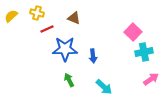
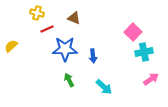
yellow semicircle: moved 30 px down
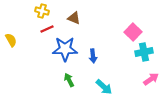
yellow cross: moved 5 px right, 2 px up
yellow semicircle: moved 6 px up; rotated 104 degrees clockwise
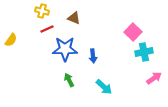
yellow semicircle: rotated 64 degrees clockwise
pink arrow: moved 3 px right, 1 px up
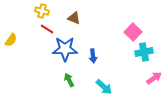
red line: rotated 56 degrees clockwise
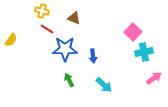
cyan arrow: moved 2 px up
